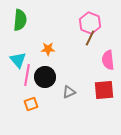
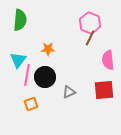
cyan triangle: rotated 18 degrees clockwise
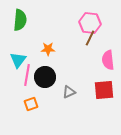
pink hexagon: rotated 15 degrees counterclockwise
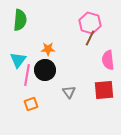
pink hexagon: rotated 10 degrees clockwise
black circle: moved 7 px up
gray triangle: rotated 40 degrees counterclockwise
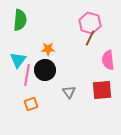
red square: moved 2 px left
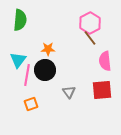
pink hexagon: rotated 15 degrees clockwise
brown line: rotated 63 degrees counterclockwise
pink semicircle: moved 3 px left, 1 px down
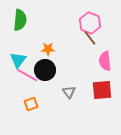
pink hexagon: rotated 10 degrees counterclockwise
pink line: rotated 70 degrees counterclockwise
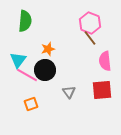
green semicircle: moved 5 px right, 1 px down
orange star: rotated 16 degrees counterclockwise
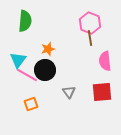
brown line: rotated 28 degrees clockwise
red square: moved 2 px down
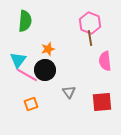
red square: moved 10 px down
